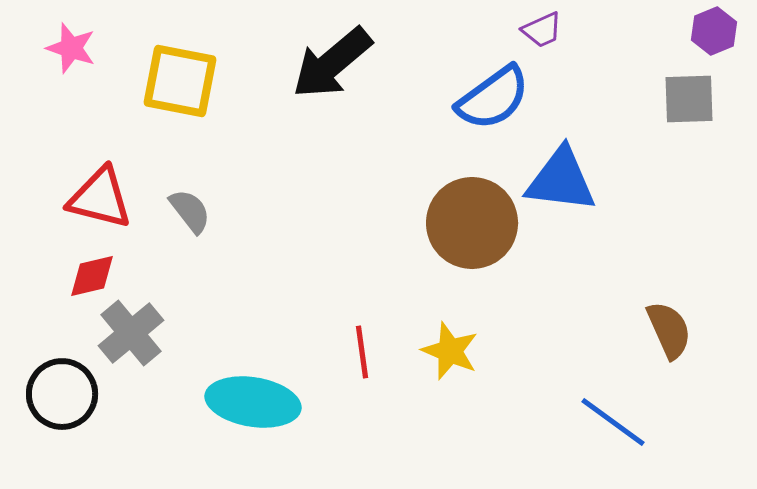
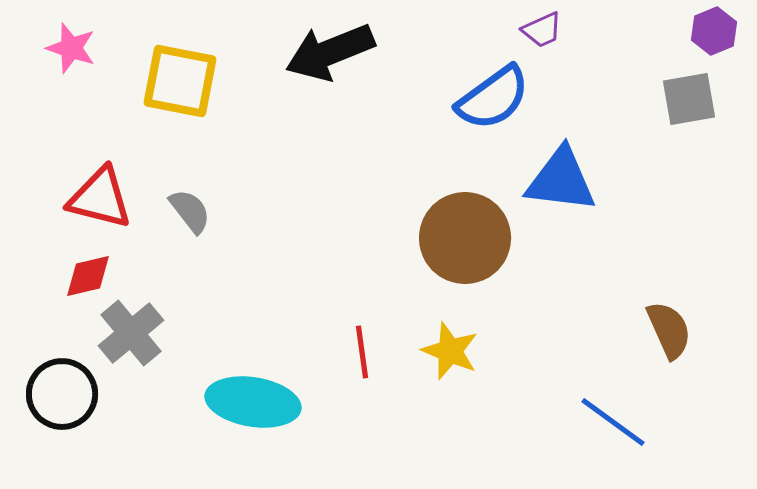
black arrow: moved 2 px left, 11 px up; rotated 18 degrees clockwise
gray square: rotated 8 degrees counterclockwise
brown circle: moved 7 px left, 15 px down
red diamond: moved 4 px left
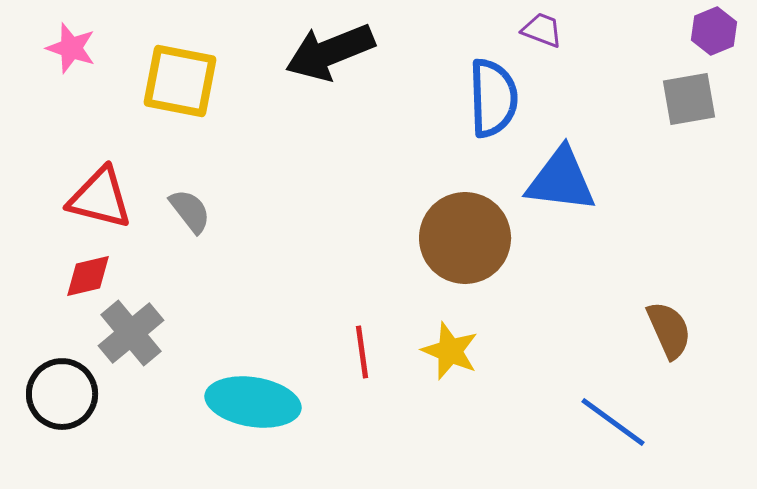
purple trapezoid: rotated 135 degrees counterclockwise
blue semicircle: rotated 56 degrees counterclockwise
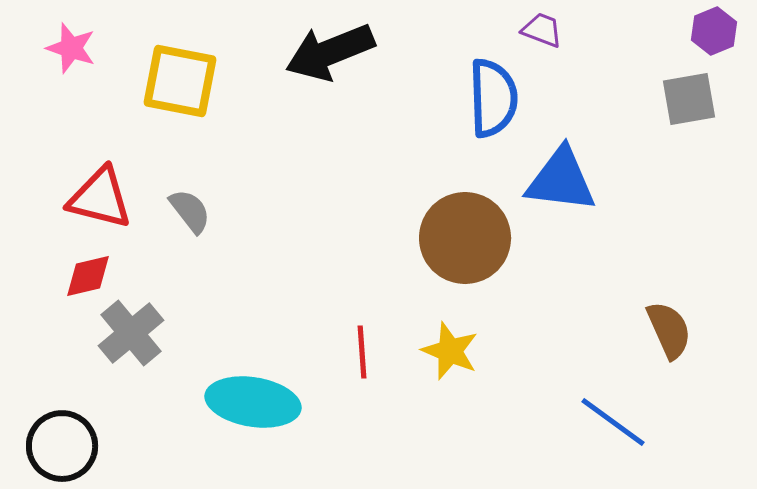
red line: rotated 4 degrees clockwise
black circle: moved 52 px down
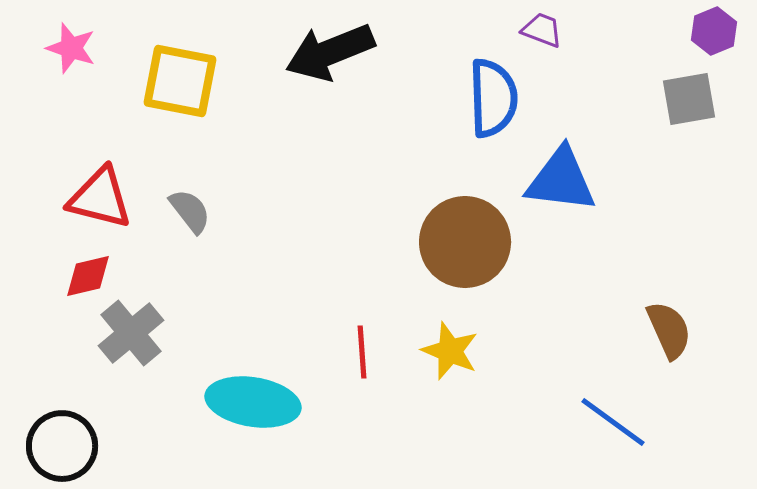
brown circle: moved 4 px down
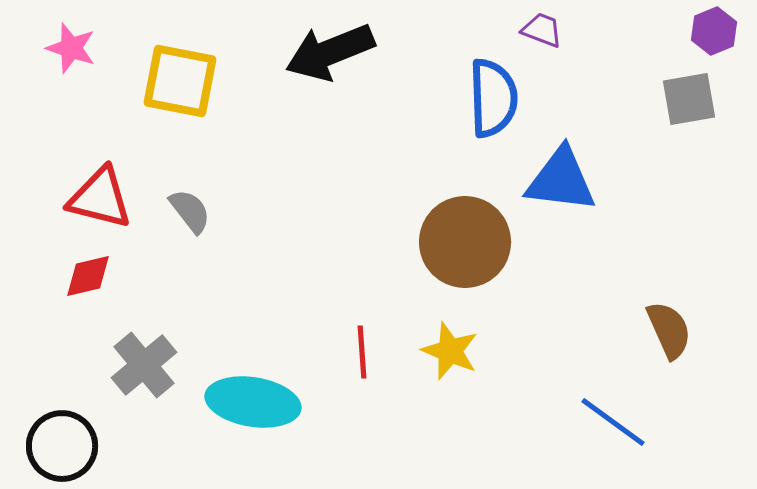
gray cross: moved 13 px right, 32 px down
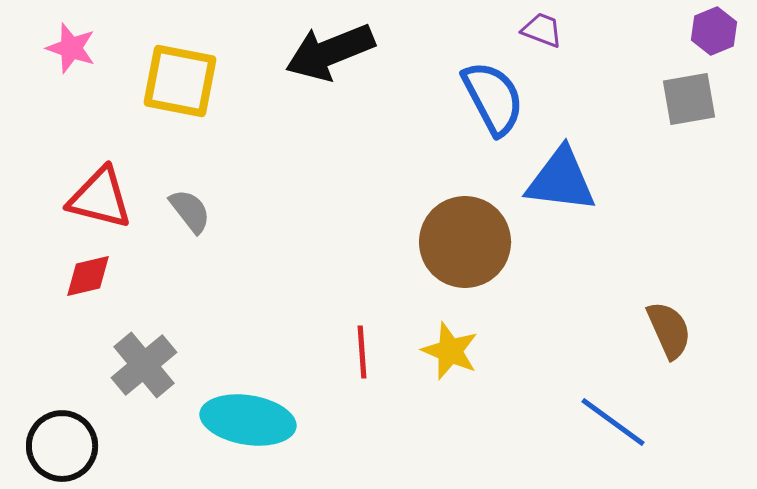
blue semicircle: rotated 26 degrees counterclockwise
cyan ellipse: moved 5 px left, 18 px down
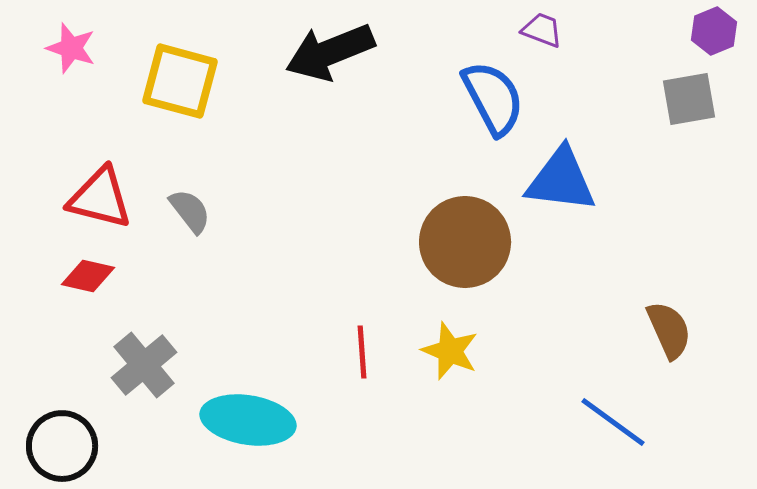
yellow square: rotated 4 degrees clockwise
red diamond: rotated 26 degrees clockwise
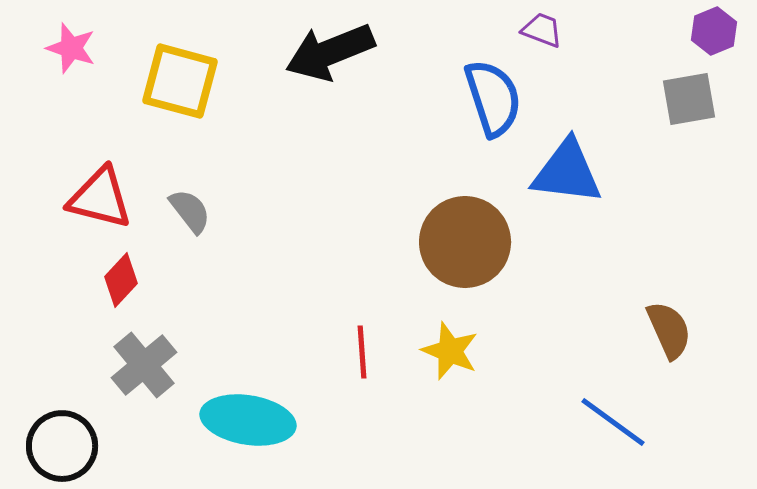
blue semicircle: rotated 10 degrees clockwise
blue triangle: moved 6 px right, 8 px up
red diamond: moved 33 px right, 4 px down; rotated 60 degrees counterclockwise
